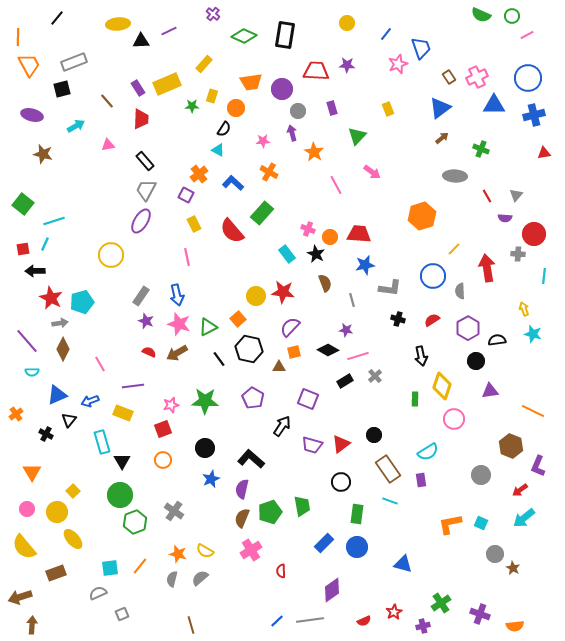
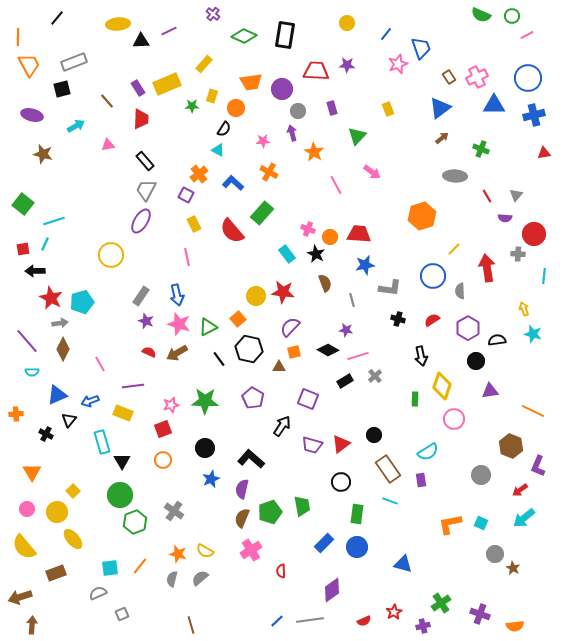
orange cross at (16, 414): rotated 32 degrees clockwise
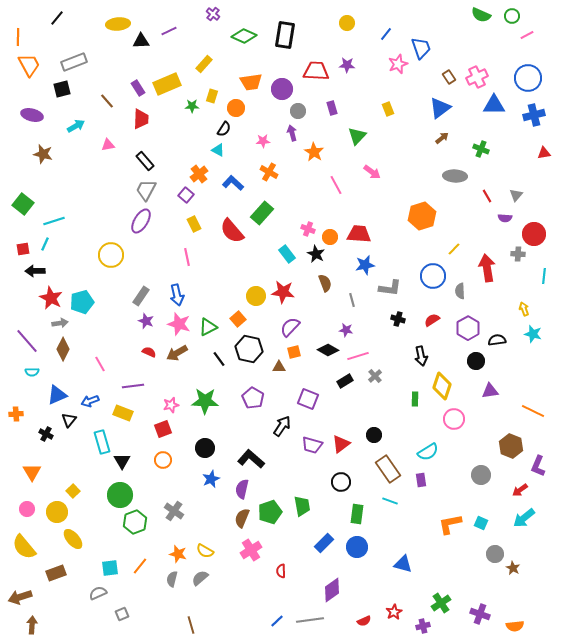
purple square at (186, 195): rotated 14 degrees clockwise
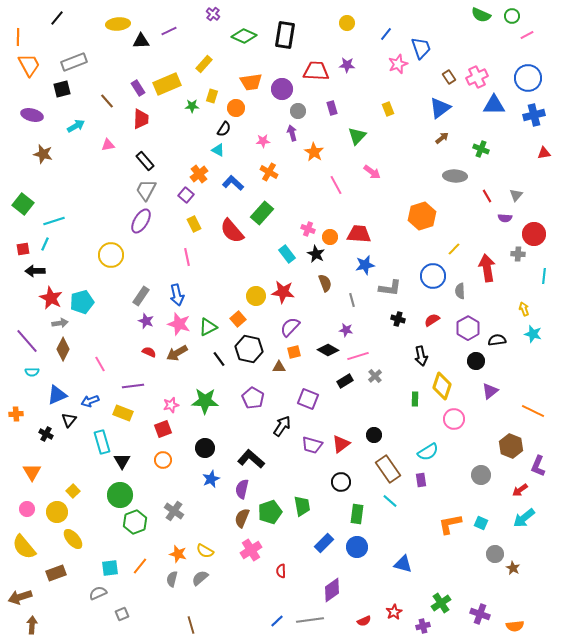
purple triangle at (490, 391): rotated 30 degrees counterclockwise
cyan line at (390, 501): rotated 21 degrees clockwise
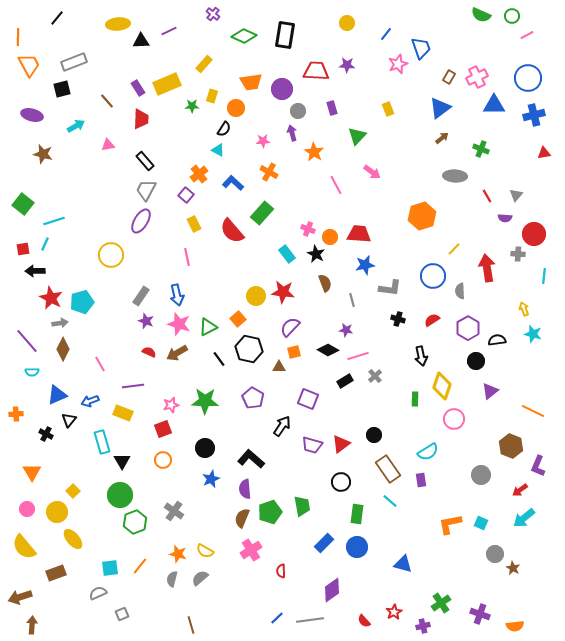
brown rectangle at (449, 77): rotated 64 degrees clockwise
purple semicircle at (242, 489): moved 3 px right; rotated 18 degrees counterclockwise
blue line at (277, 621): moved 3 px up
red semicircle at (364, 621): rotated 72 degrees clockwise
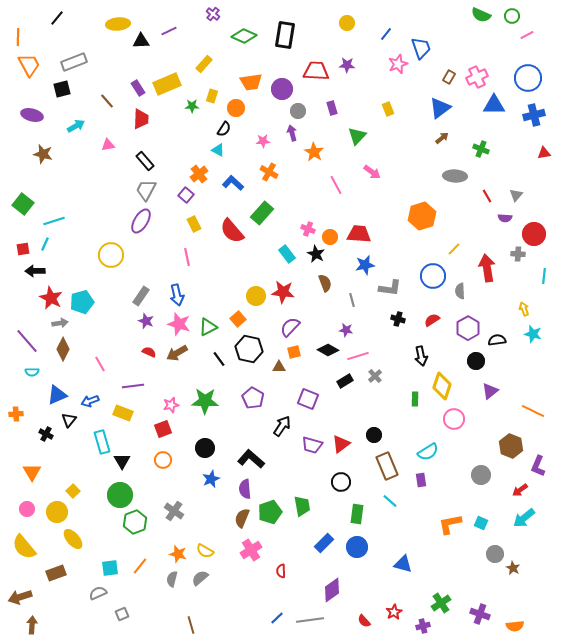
brown rectangle at (388, 469): moved 1 px left, 3 px up; rotated 12 degrees clockwise
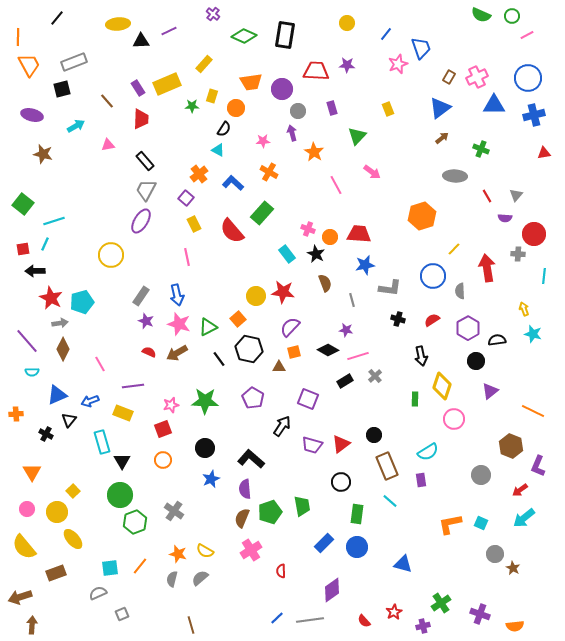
purple square at (186, 195): moved 3 px down
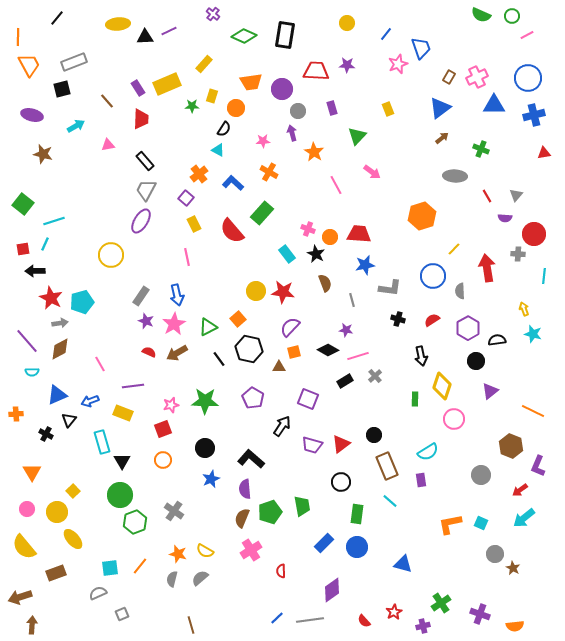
black triangle at (141, 41): moved 4 px right, 4 px up
yellow circle at (256, 296): moved 5 px up
pink star at (179, 324): moved 5 px left; rotated 25 degrees clockwise
brown diamond at (63, 349): moved 3 px left; rotated 35 degrees clockwise
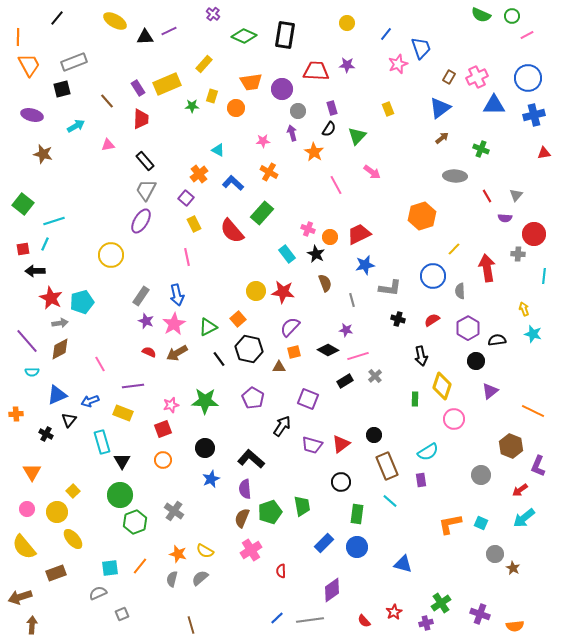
yellow ellipse at (118, 24): moved 3 px left, 3 px up; rotated 35 degrees clockwise
black semicircle at (224, 129): moved 105 px right
red trapezoid at (359, 234): rotated 30 degrees counterclockwise
purple cross at (423, 626): moved 3 px right, 3 px up
